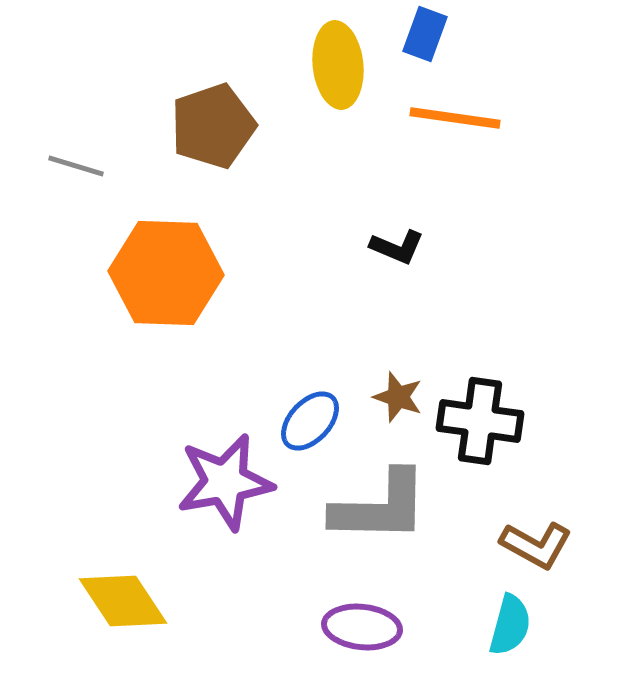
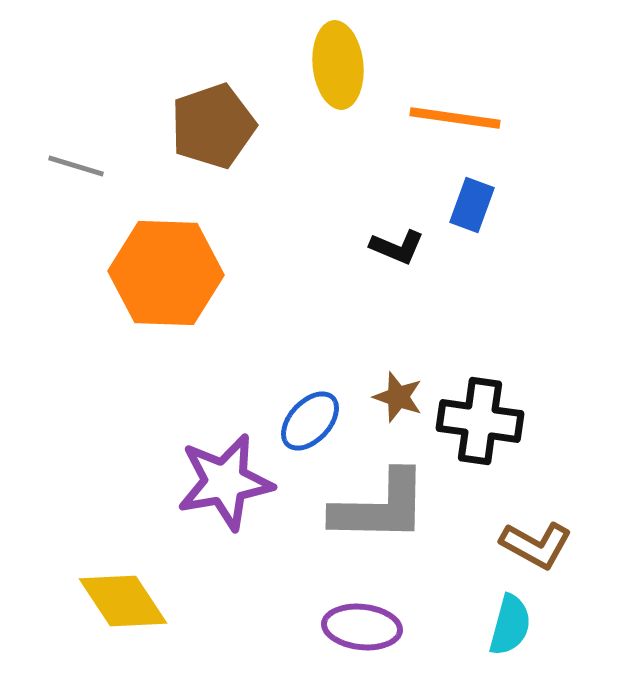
blue rectangle: moved 47 px right, 171 px down
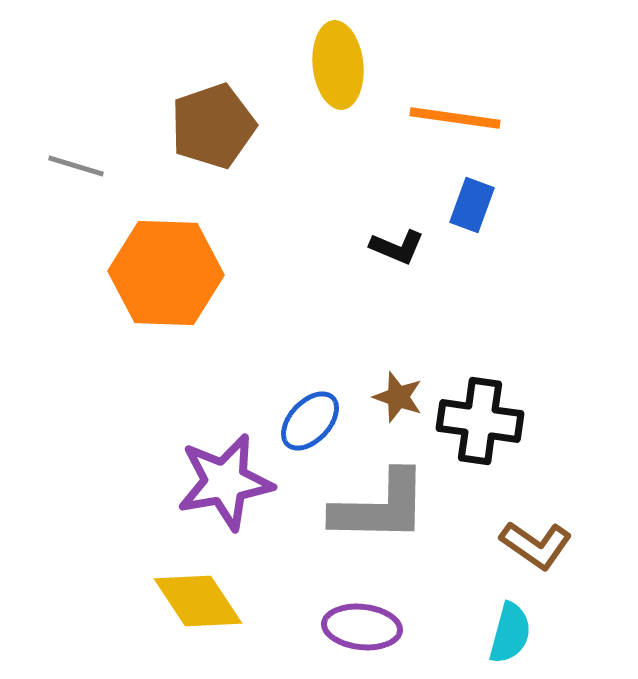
brown L-shape: rotated 6 degrees clockwise
yellow diamond: moved 75 px right
cyan semicircle: moved 8 px down
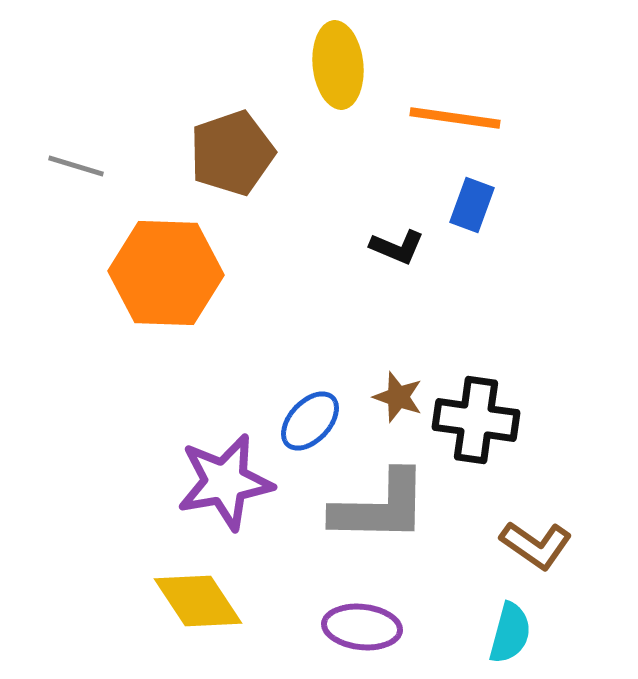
brown pentagon: moved 19 px right, 27 px down
black cross: moved 4 px left, 1 px up
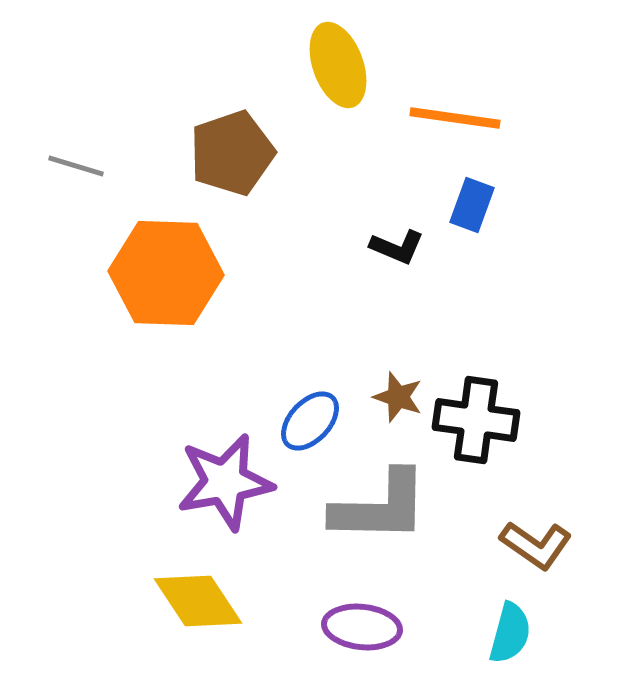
yellow ellipse: rotated 14 degrees counterclockwise
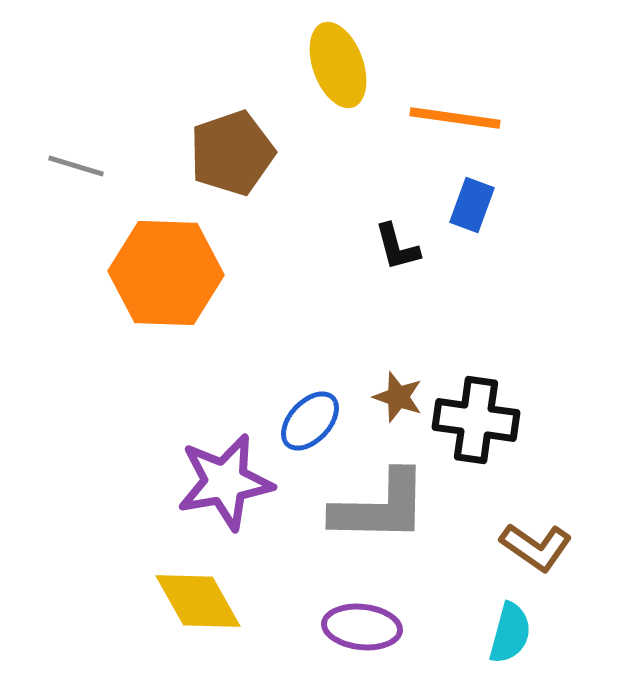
black L-shape: rotated 52 degrees clockwise
brown L-shape: moved 2 px down
yellow diamond: rotated 4 degrees clockwise
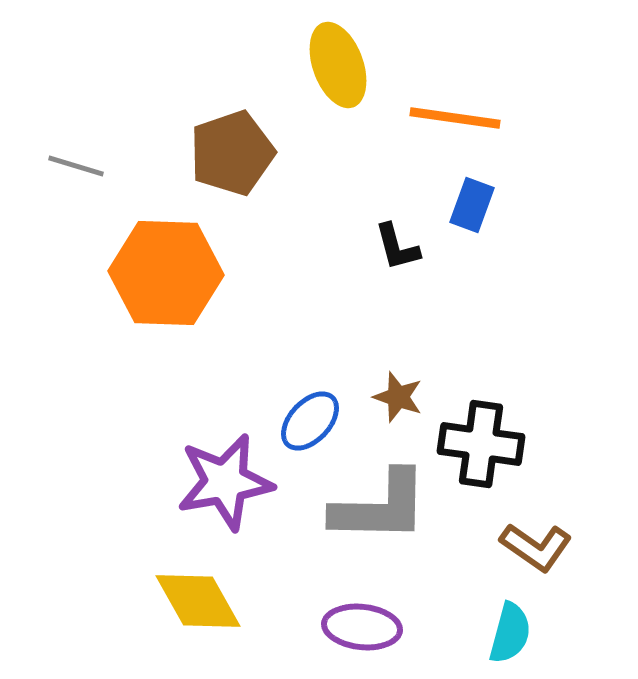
black cross: moved 5 px right, 24 px down
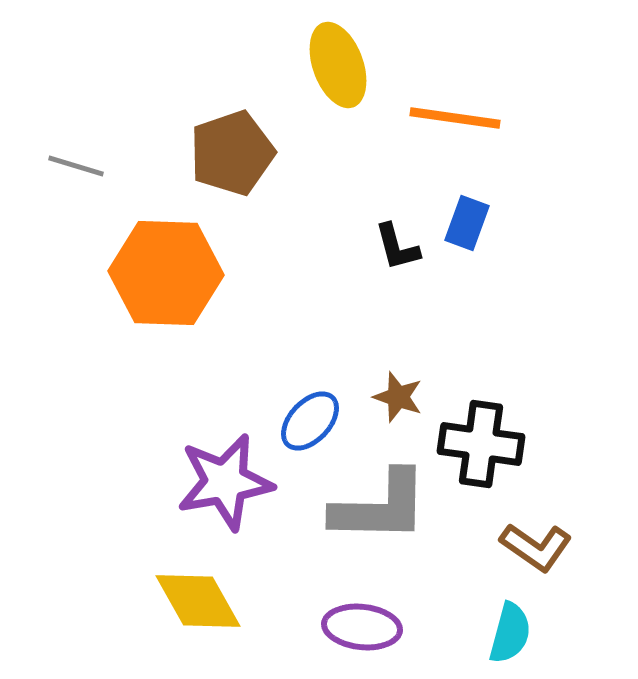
blue rectangle: moved 5 px left, 18 px down
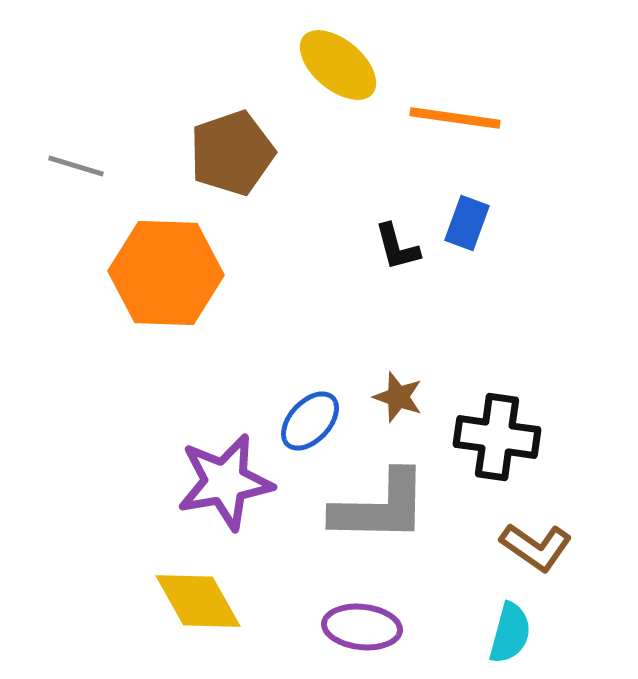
yellow ellipse: rotated 30 degrees counterclockwise
black cross: moved 16 px right, 7 px up
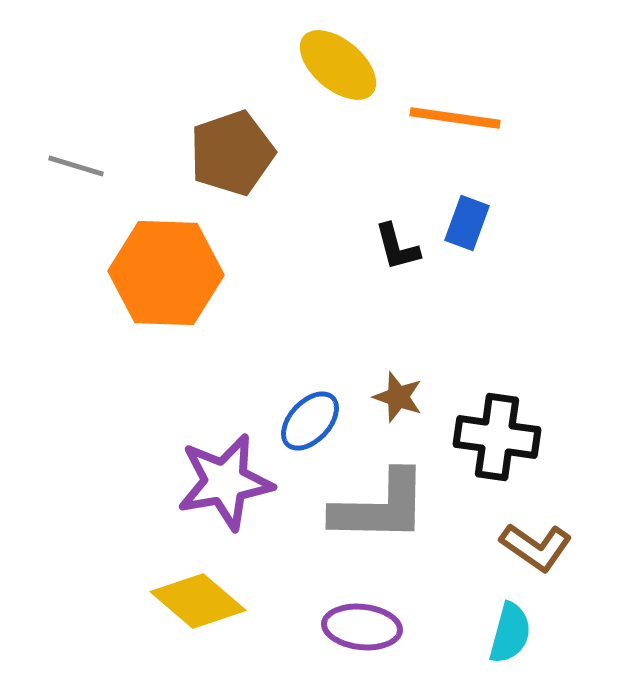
yellow diamond: rotated 20 degrees counterclockwise
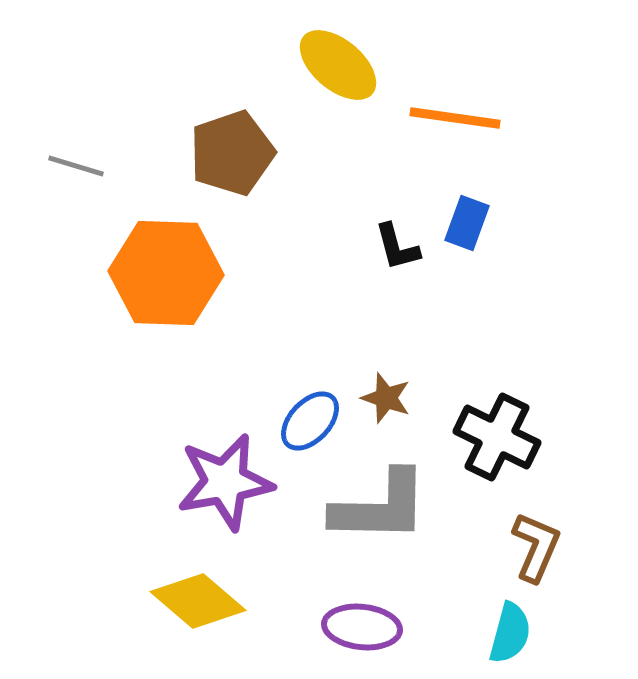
brown star: moved 12 px left, 1 px down
black cross: rotated 18 degrees clockwise
brown L-shape: rotated 102 degrees counterclockwise
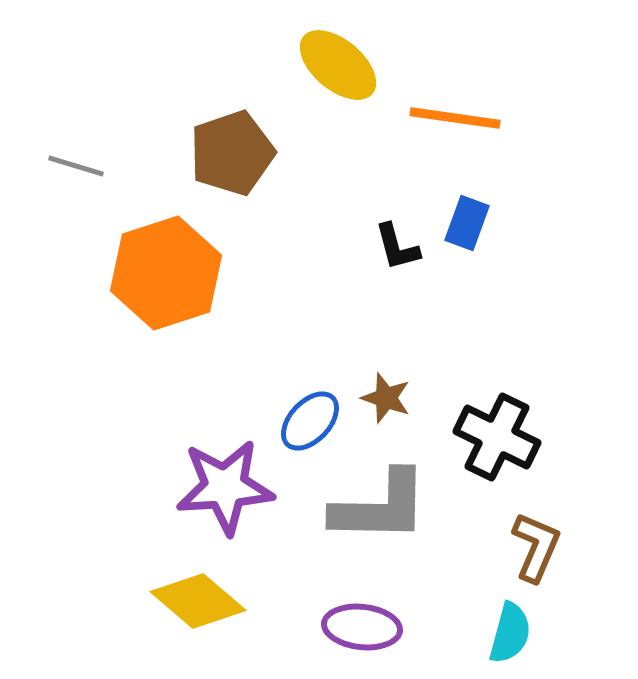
orange hexagon: rotated 20 degrees counterclockwise
purple star: moved 5 px down; rotated 6 degrees clockwise
